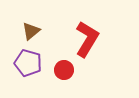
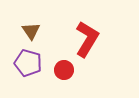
brown triangle: rotated 24 degrees counterclockwise
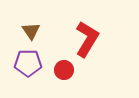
purple pentagon: rotated 16 degrees counterclockwise
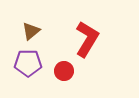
brown triangle: rotated 24 degrees clockwise
red circle: moved 1 px down
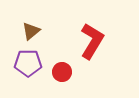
red L-shape: moved 5 px right, 2 px down
red circle: moved 2 px left, 1 px down
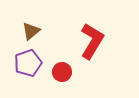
purple pentagon: rotated 20 degrees counterclockwise
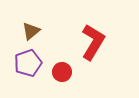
red L-shape: moved 1 px right, 1 px down
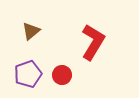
purple pentagon: moved 11 px down
red circle: moved 3 px down
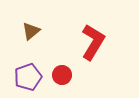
purple pentagon: moved 3 px down
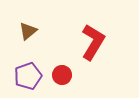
brown triangle: moved 3 px left
purple pentagon: moved 1 px up
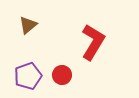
brown triangle: moved 6 px up
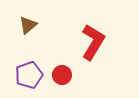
purple pentagon: moved 1 px right, 1 px up
